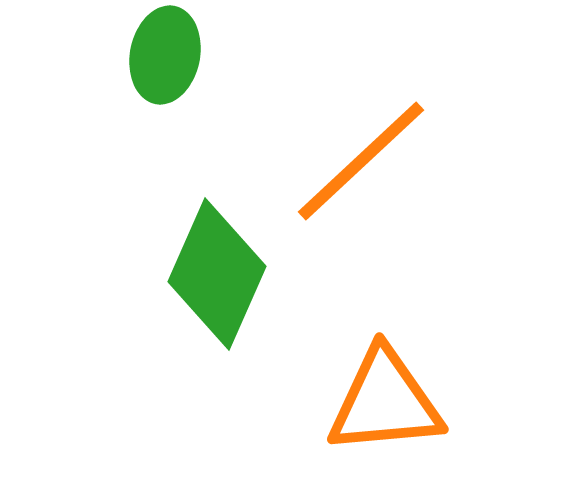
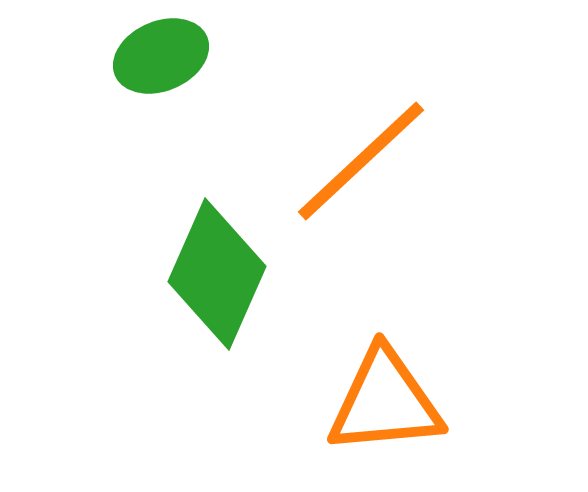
green ellipse: moved 4 px left, 1 px down; rotated 56 degrees clockwise
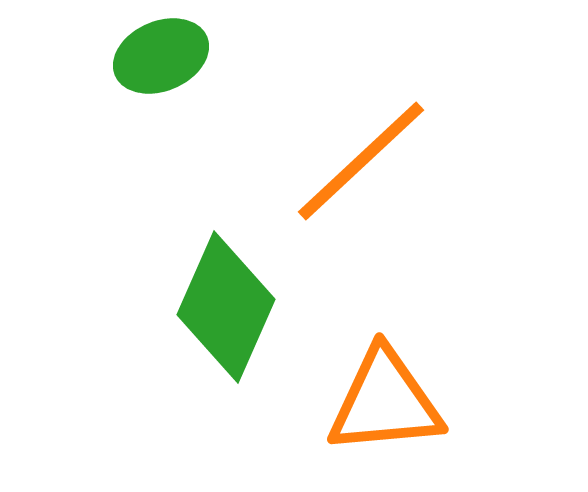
green diamond: moved 9 px right, 33 px down
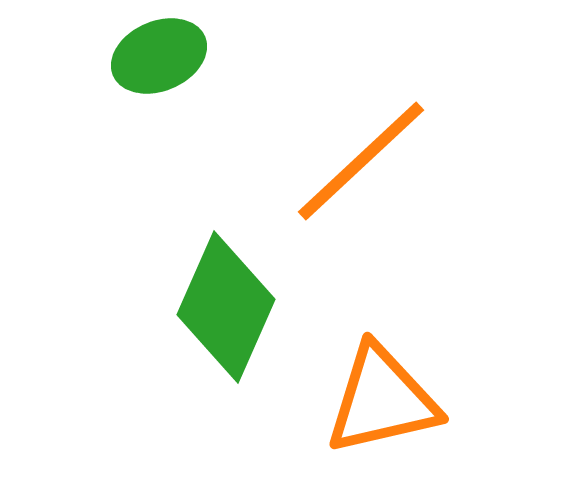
green ellipse: moved 2 px left
orange triangle: moved 3 px left, 2 px up; rotated 8 degrees counterclockwise
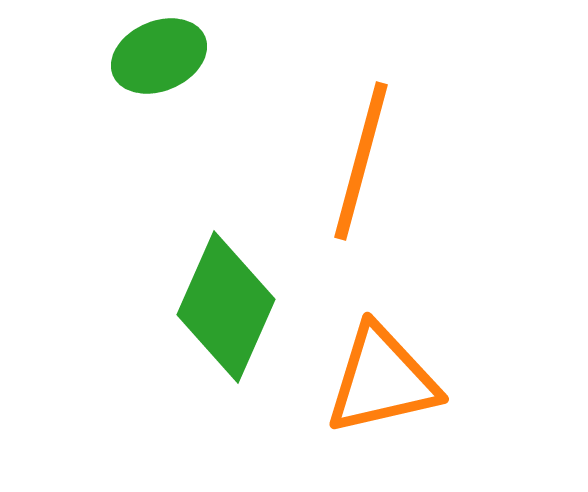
orange line: rotated 32 degrees counterclockwise
orange triangle: moved 20 px up
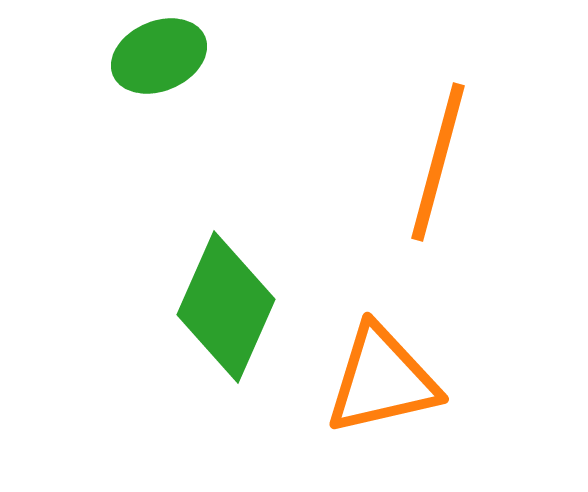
orange line: moved 77 px right, 1 px down
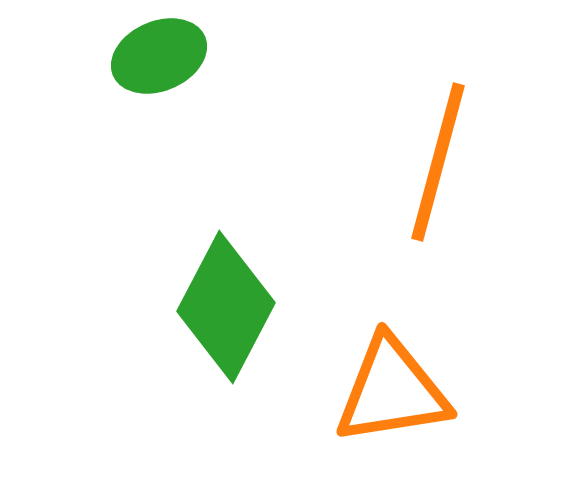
green diamond: rotated 4 degrees clockwise
orange triangle: moved 10 px right, 11 px down; rotated 4 degrees clockwise
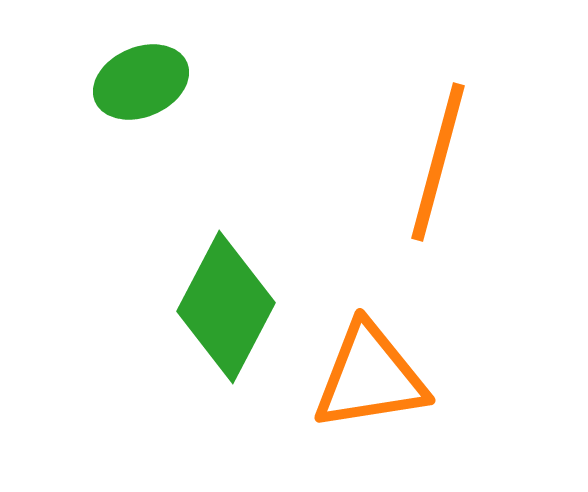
green ellipse: moved 18 px left, 26 px down
orange triangle: moved 22 px left, 14 px up
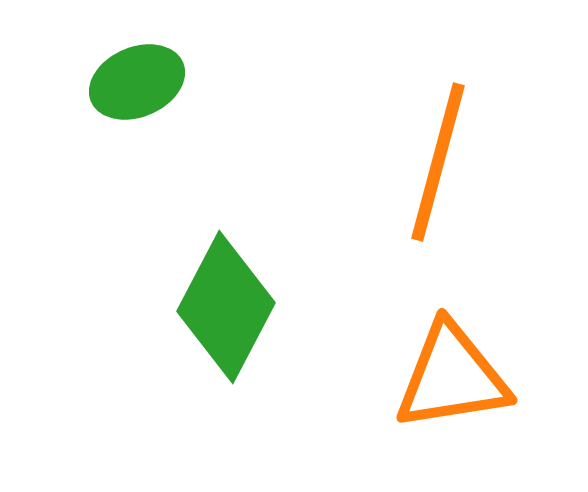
green ellipse: moved 4 px left
orange triangle: moved 82 px right
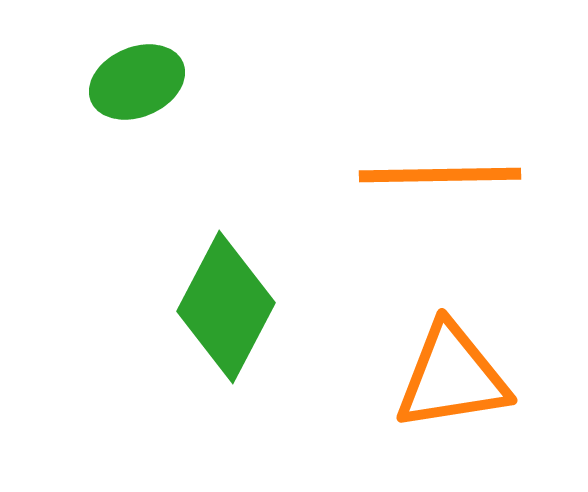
orange line: moved 2 px right, 13 px down; rotated 74 degrees clockwise
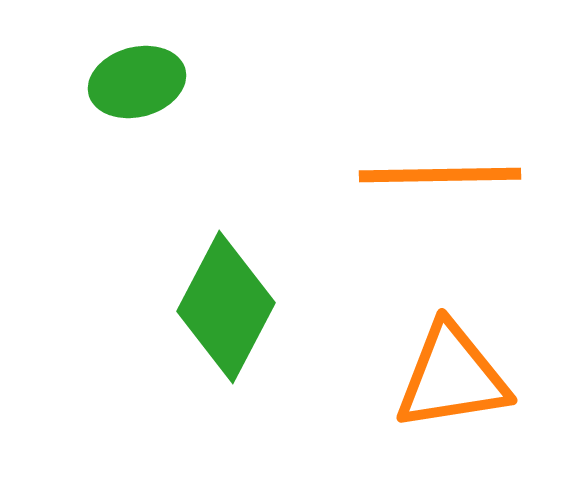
green ellipse: rotated 8 degrees clockwise
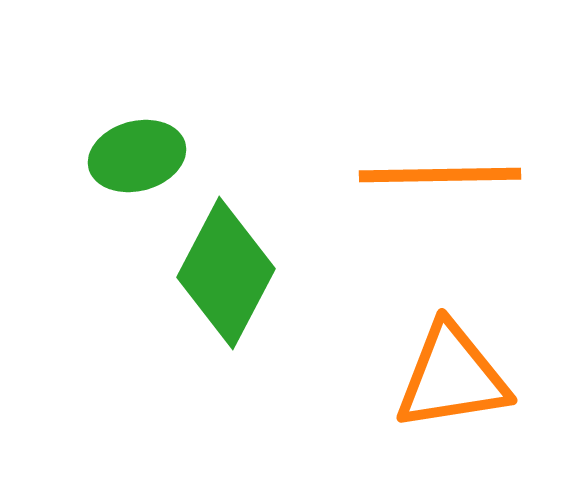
green ellipse: moved 74 px down
green diamond: moved 34 px up
